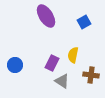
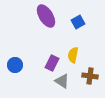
blue square: moved 6 px left
brown cross: moved 1 px left, 1 px down
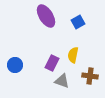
gray triangle: rotated 14 degrees counterclockwise
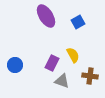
yellow semicircle: rotated 140 degrees clockwise
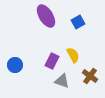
purple rectangle: moved 2 px up
brown cross: rotated 28 degrees clockwise
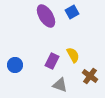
blue square: moved 6 px left, 10 px up
gray triangle: moved 2 px left, 4 px down
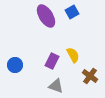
gray triangle: moved 4 px left, 1 px down
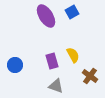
purple rectangle: rotated 42 degrees counterclockwise
